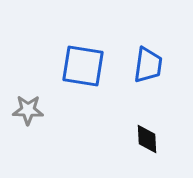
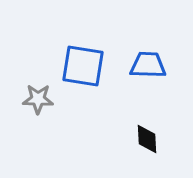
blue trapezoid: rotated 96 degrees counterclockwise
gray star: moved 10 px right, 11 px up
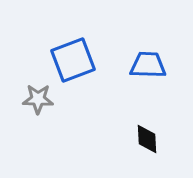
blue square: moved 10 px left, 6 px up; rotated 30 degrees counterclockwise
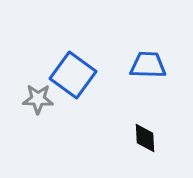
blue square: moved 15 px down; rotated 33 degrees counterclockwise
black diamond: moved 2 px left, 1 px up
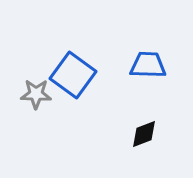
gray star: moved 2 px left, 5 px up
black diamond: moved 1 px left, 4 px up; rotated 72 degrees clockwise
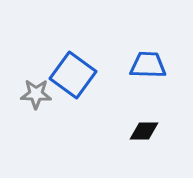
black diamond: moved 3 px up; rotated 20 degrees clockwise
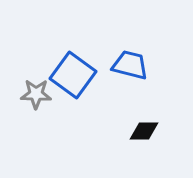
blue trapezoid: moved 18 px left; rotated 12 degrees clockwise
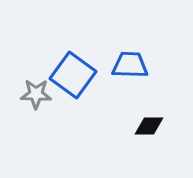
blue trapezoid: rotated 12 degrees counterclockwise
black diamond: moved 5 px right, 5 px up
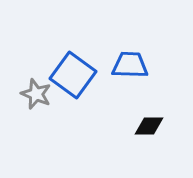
gray star: rotated 20 degrees clockwise
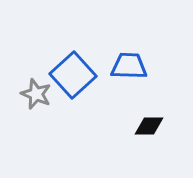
blue trapezoid: moved 1 px left, 1 px down
blue square: rotated 12 degrees clockwise
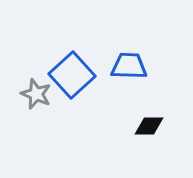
blue square: moved 1 px left
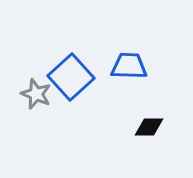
blue square: moved 1 px left, 2 px down
black diamond: moved 1 px down
